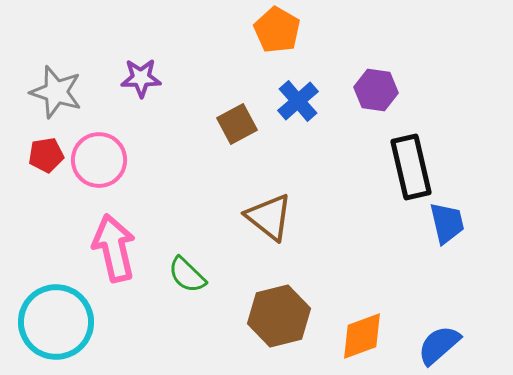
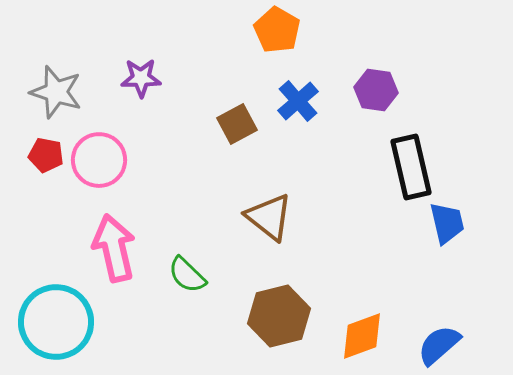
red pentagon: rotated 20 degrees clockwise
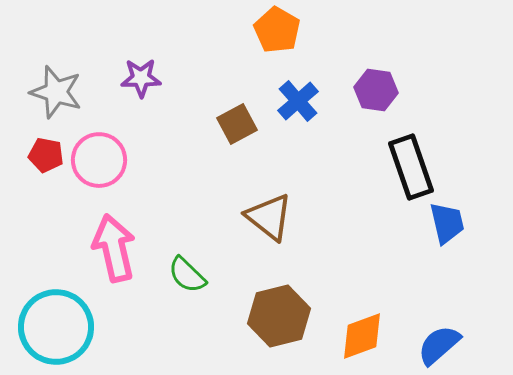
black rectangle: rotated 6 degrees counterclockwise
cyan circle: moved 5 px down
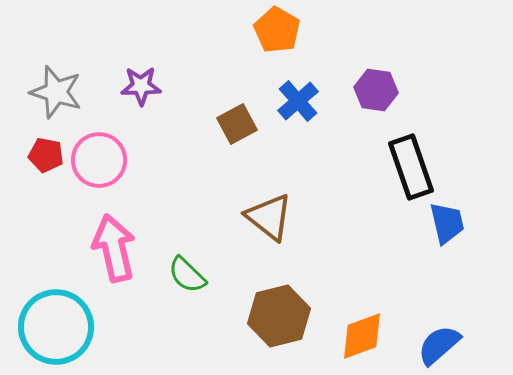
purple star: moved 8 px down
